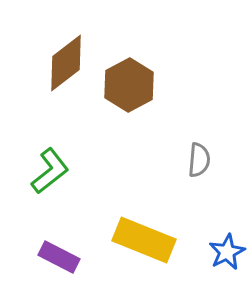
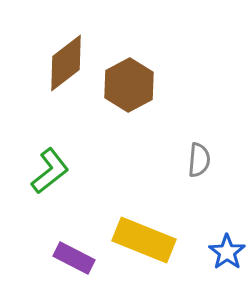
blue star: rotated 9 degrees counterclockwise
purple rectangle: moved 15 px right, 1 px down
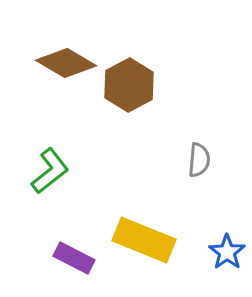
brown diamond: rotated 68 degrees clockwise
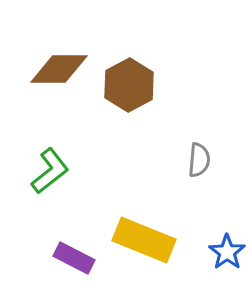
brown diamond: moved 7 px left, 6 px down; rotated 30 degrees counterclockwise
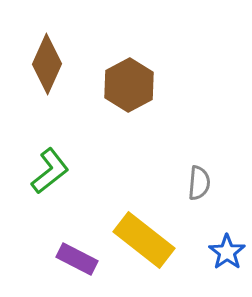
brown diamond: moved 12 px left, 5 px up; rotated 66 degrees counterclockwise
gray semicircle: moved 23 px down
yellow rectangle: rotated 16 degrees clockwise
purple rectangle: moved 3 px right, 1 px down
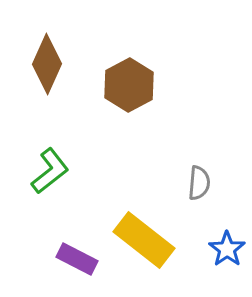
blue star: moved 3 px up
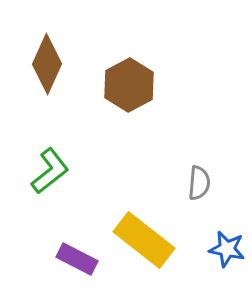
blue star: rotated 24 degrees counterclockwise
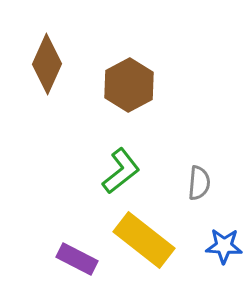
green L-shape: moved 71 px right
blue star: moved 3 px left, 3 px up; rotated 9 degrees counterclockwise
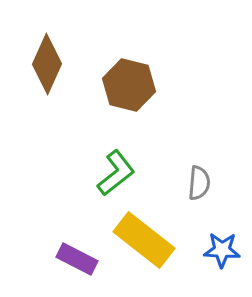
brown hexagon: rotated 18 degrees counterclockwise
green L-shape: moved 5 px left, 2 px down
blue star: moved 2 px left, 4 px down
